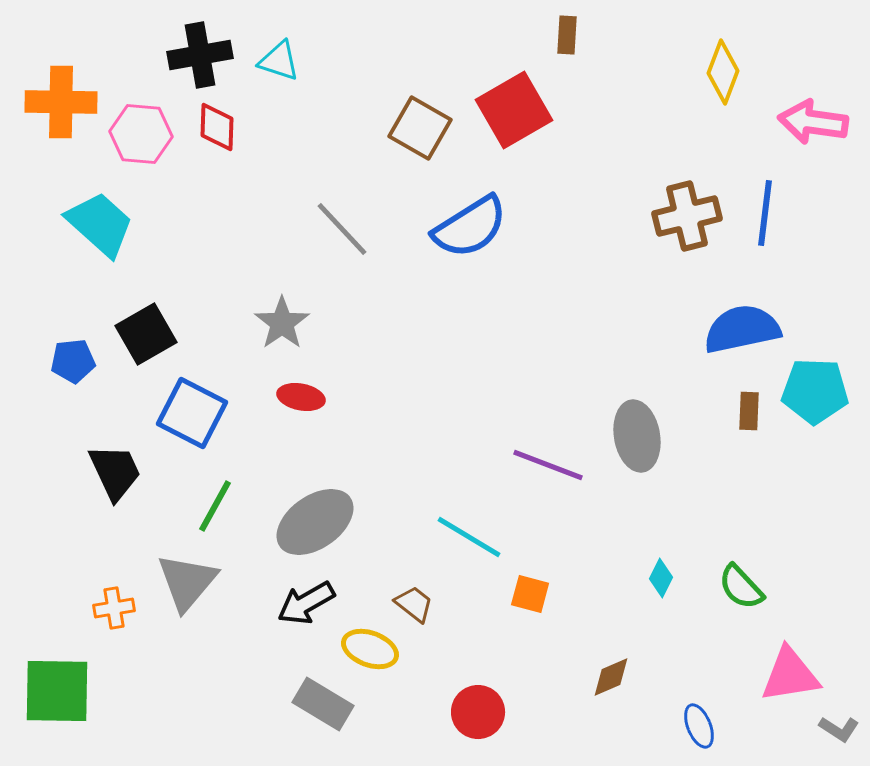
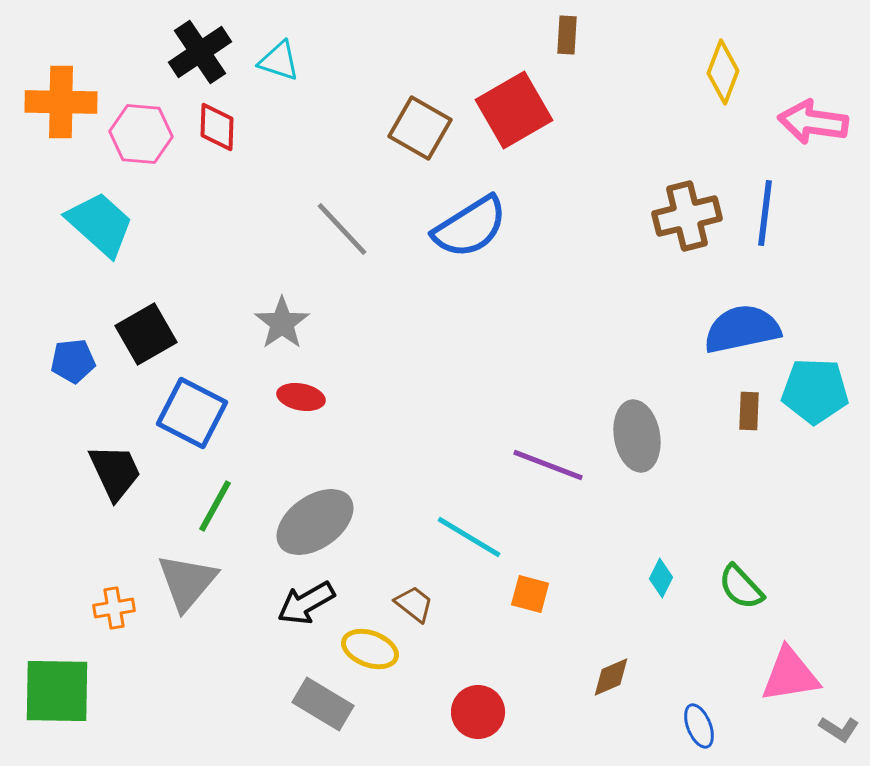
black cross at (200, 55): moved 3 px up; rotated 24 degrees counterclockwise
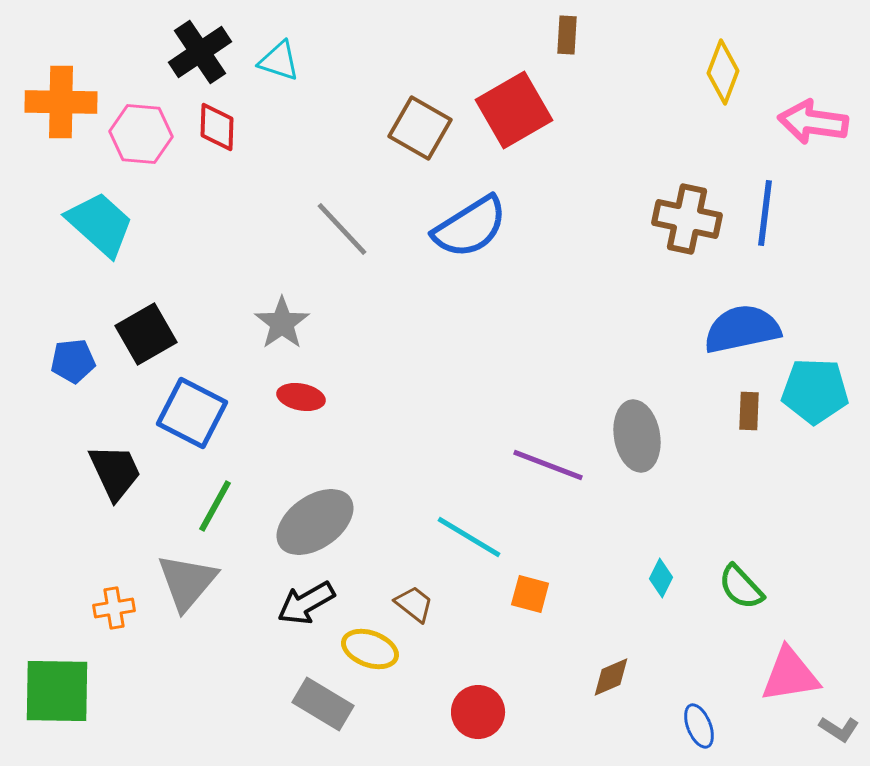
brown cross at (687, 216): moved 3 px down; rotated 26 degrees clockwise
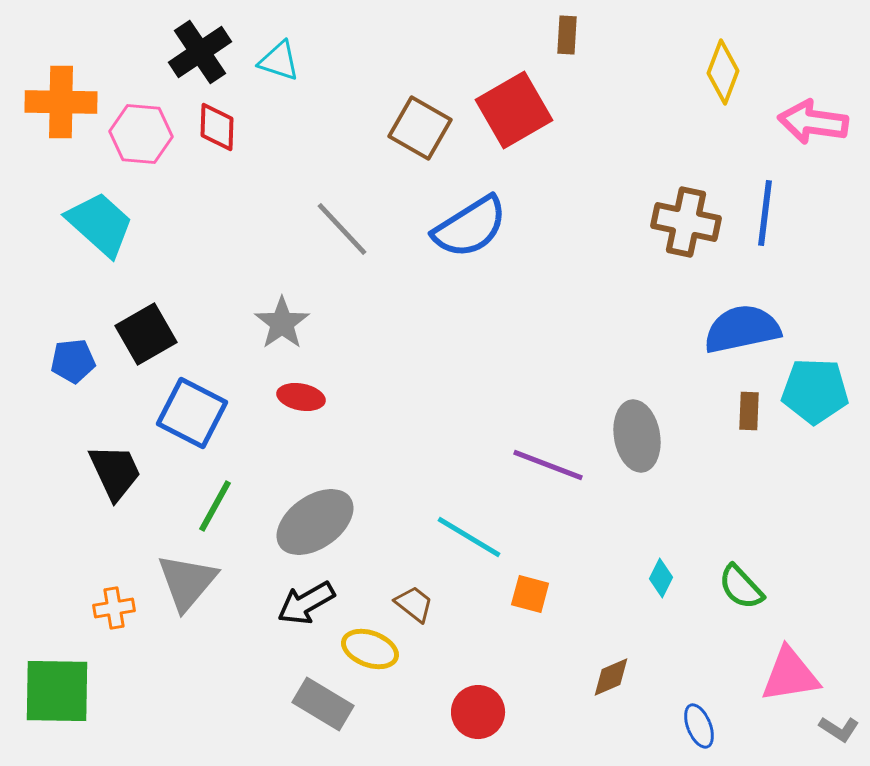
brown cross at (687, 219): moved 1 px left, 3 px down
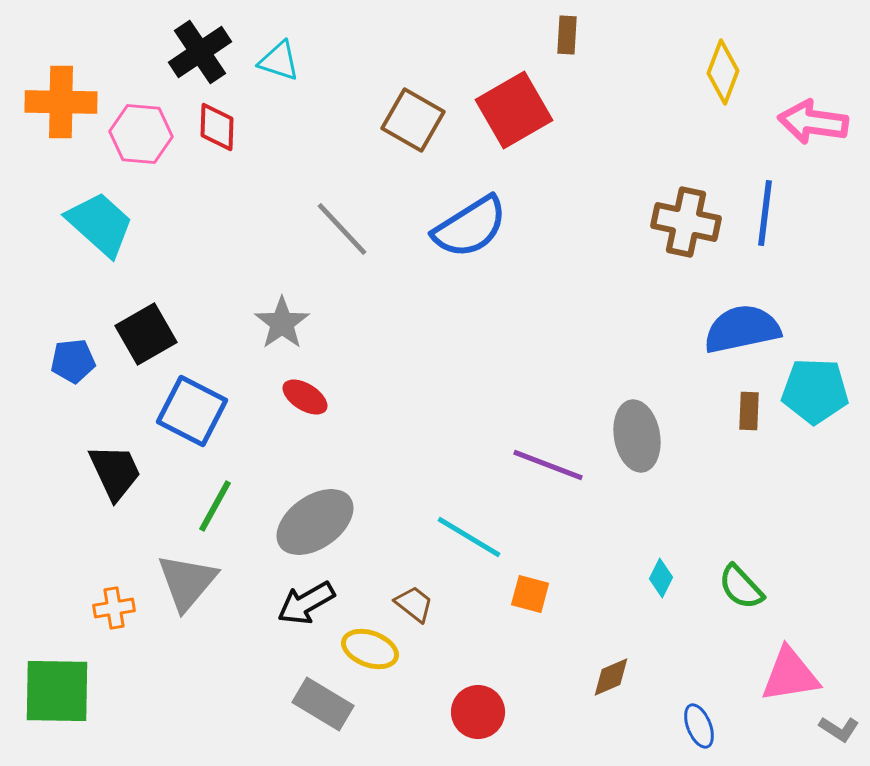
brown square at (420, 128): moved 7 px left, 8 px up
red ellipse at (301, 397): moved 4 px right; rotated 21 degrees clockwise
blue square at (192, 413): moved 2 px up
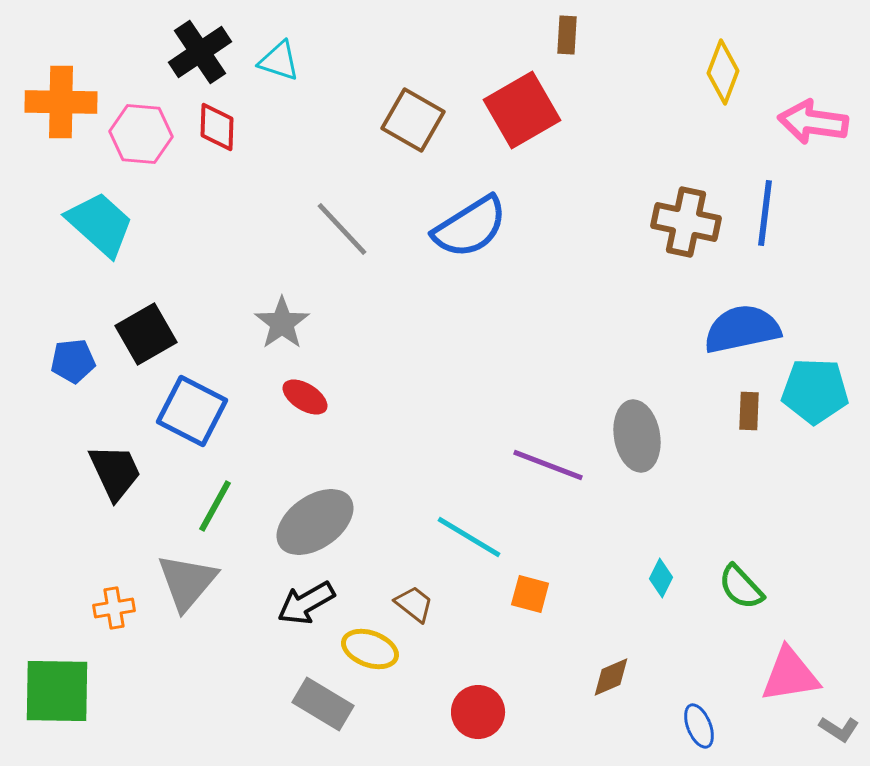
red square at (514, 110): moved 8 px right
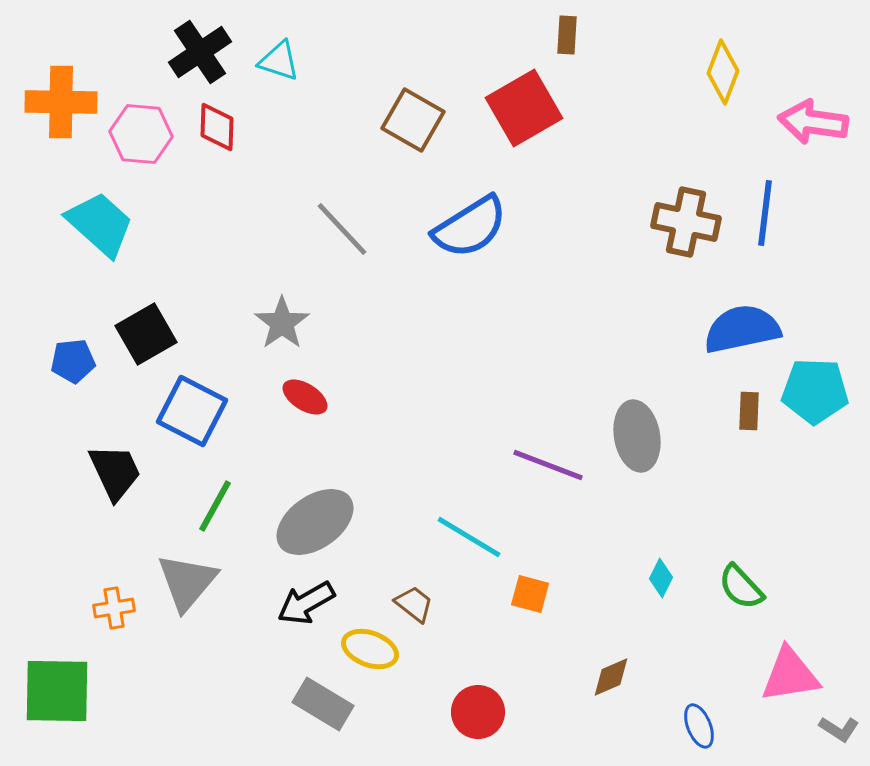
red square at (522, 110): moved 2 px right, 2 px up
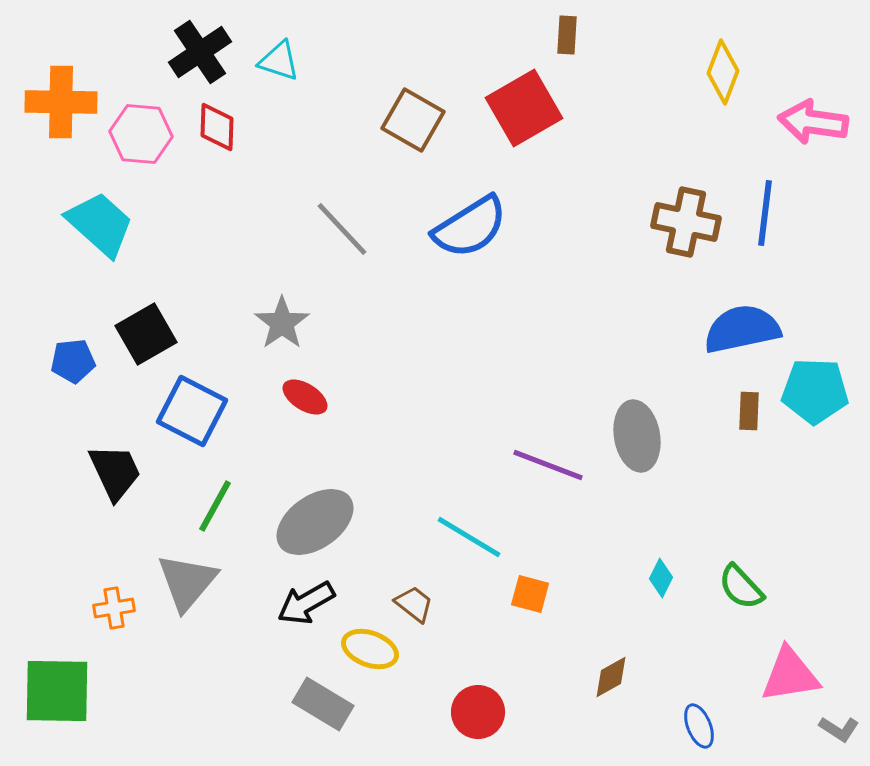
brown diamond at (611, 677): rotated 6 degrees counterclockwise
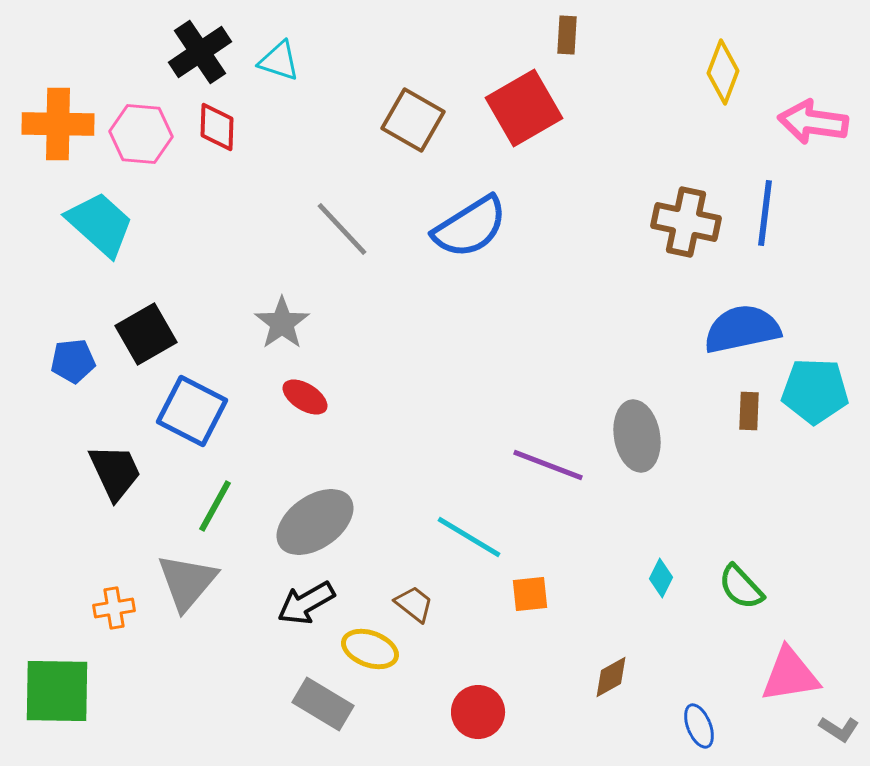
orange cross at (61, 102): moved 3 px left, 22 px down
orange square at (530, 594): rotated 21 degrees counterclockwise
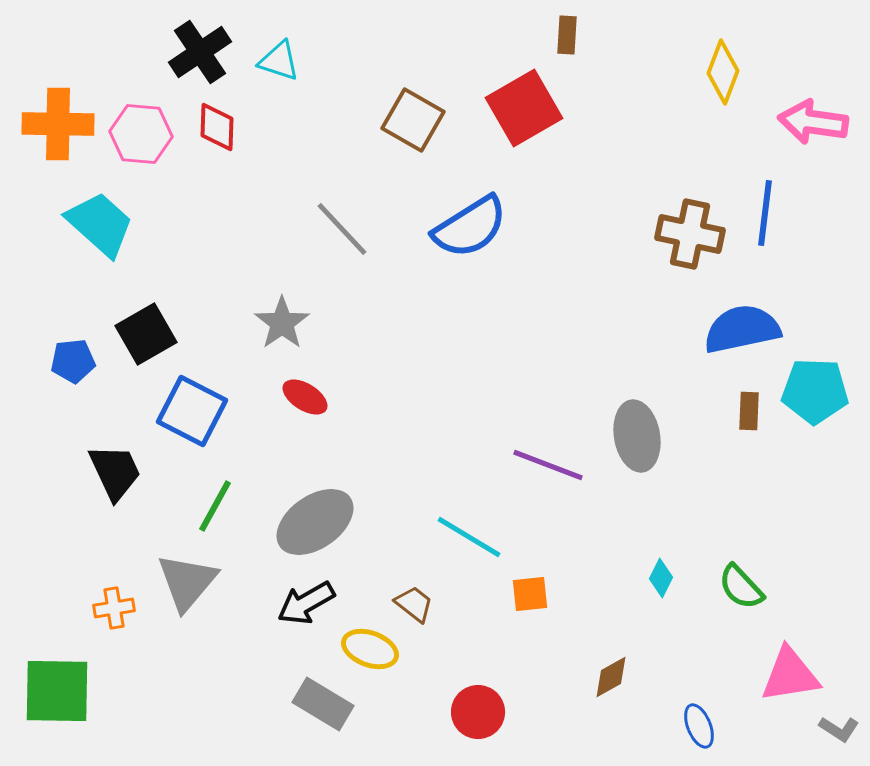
brown cross at (686, 222): moved 4 px right, 12 px down
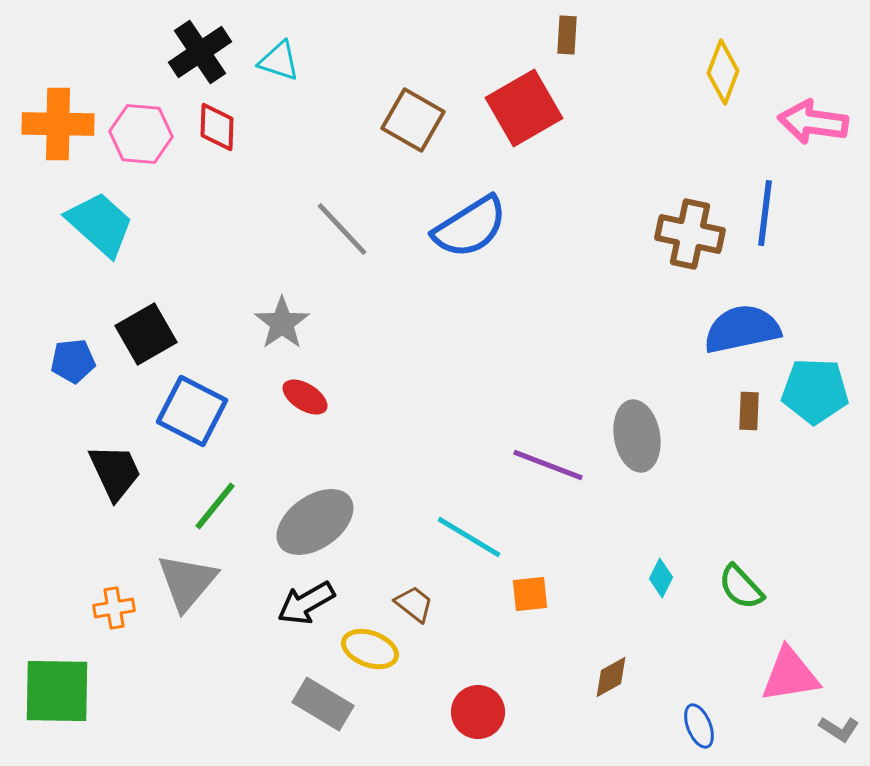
green line at (215, 506): rotated 10 degrees clockwise
